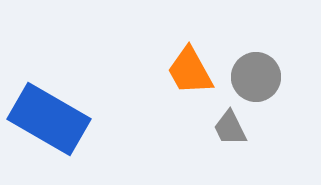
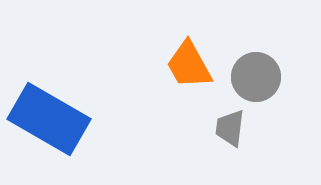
orange trapezoid: moved 1 px left, 6 px up
gray trapezoid: rotated 33 degrees clockwise
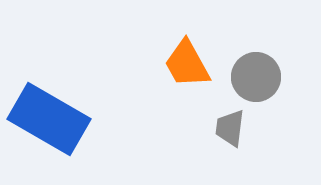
orange trapezoid: moved 2 px left, 1 px up
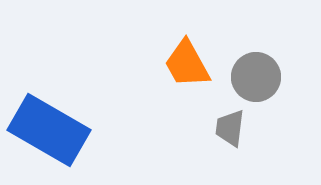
blue rectangle: moved 11 px down
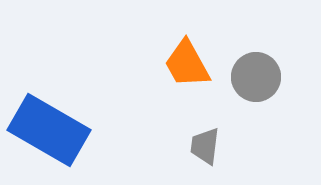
gray trapezoid: moved 25 px left, 18 px down
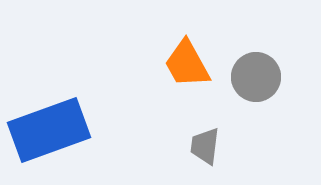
blue rectangle: rotated 50 degrees counterclockwise
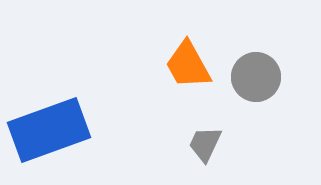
orange trapezoid: moved 1 px right, 1 px down
gray trapezoid: moved 2 px up; rotated 18 degrees clockwise
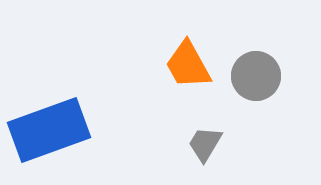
gray circle: moved 1 px up
gray trapezoid: rotated 6 degrees clockwise
